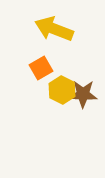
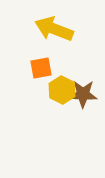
orange square: rotated 20 degrees clockwise
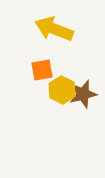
orange square: moved 1 px right, 2 px down
brown star: rotated 16 degrees counterclockwise
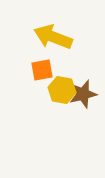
yellow arrow: moved 1 px left, 8 px down
yellow hexagon: rotated 16 degrees counterclockwise
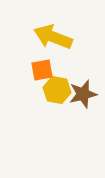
yellow hexagon: moved 5 px left
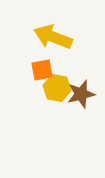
yellow hexagon: moved 2 px up
brown star: moved 2 px left
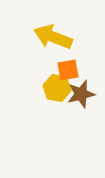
orange square: moved 26 px right
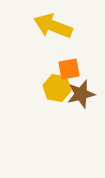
yellow arrow: moved 11 px up
orange square: moved 1 px right, 1 px up
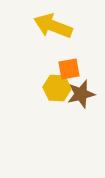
yellow hexagon: rotated 8 degrees counterclockwise
